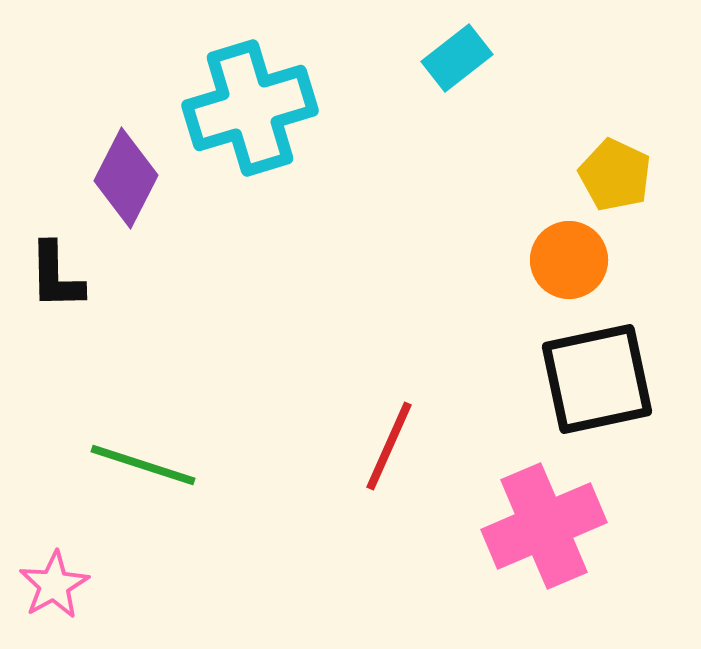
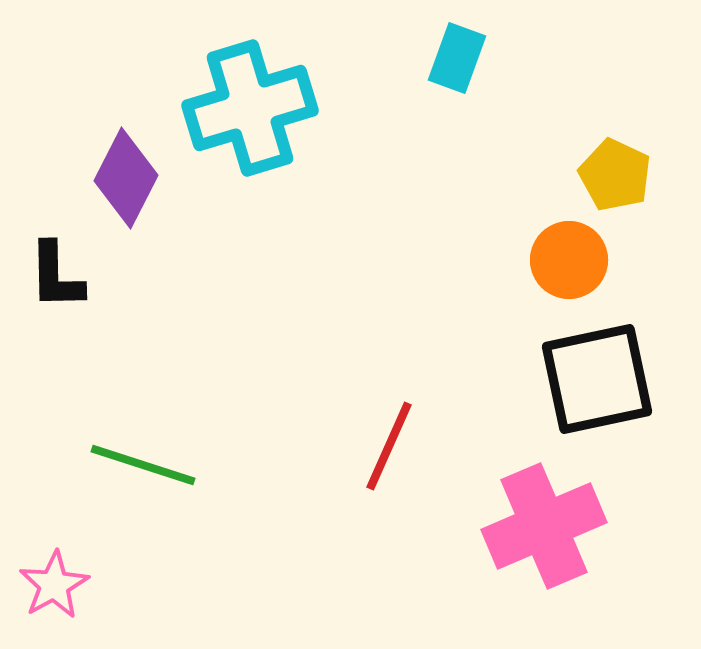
cyan rectangle: rotated 32 degrees counterclockwise
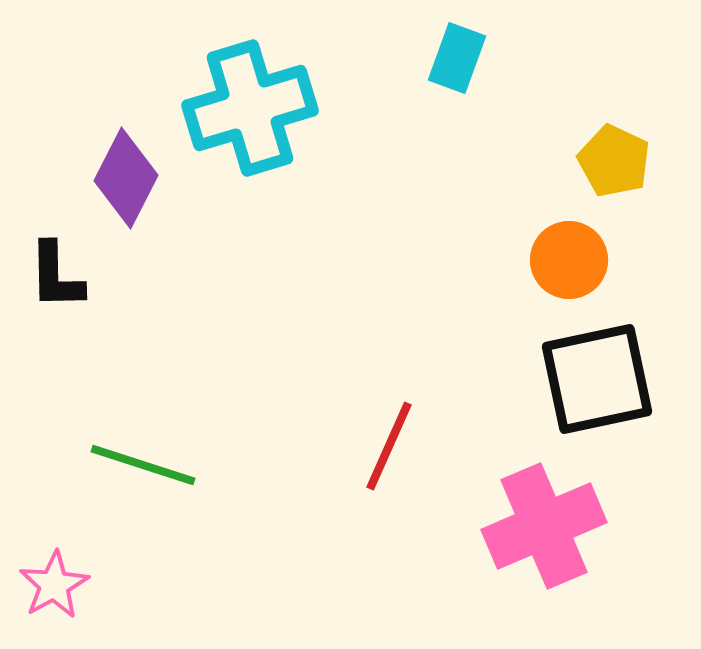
yellow pentagon: moved 1 px left, 14 px up
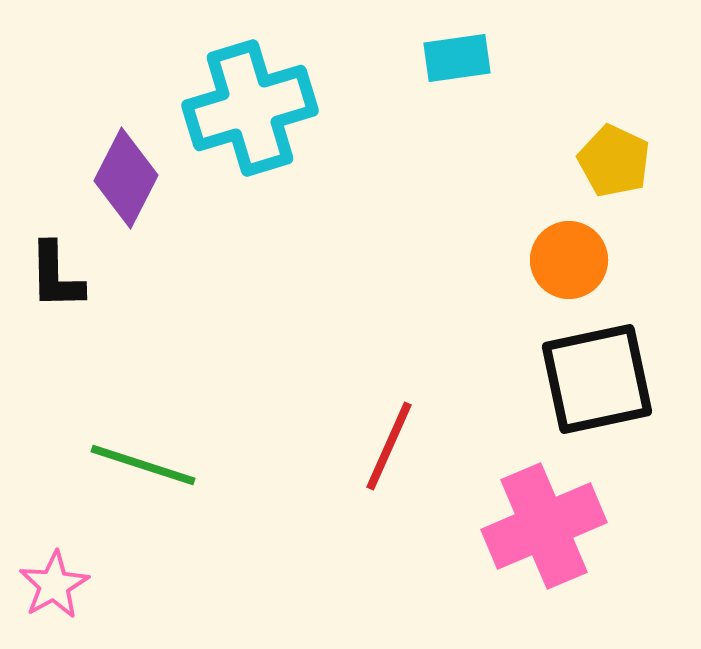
cyan rectangle: rotated 62 degrees clockwise
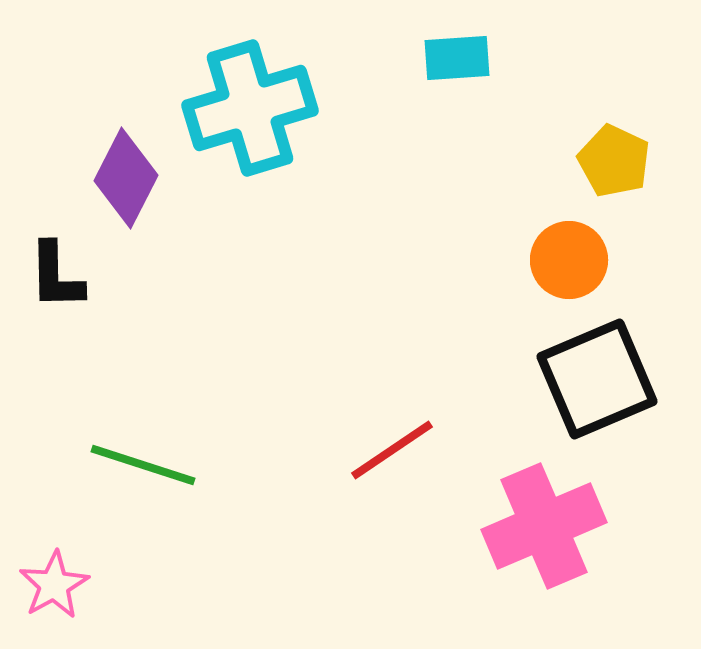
cyan rectangle: rotated 4 degrees clockwise
black square: rotated 11 degrees counterclockwise
red line: moved 3 px right, 4 px down; rotated 32 degrees clockwise
